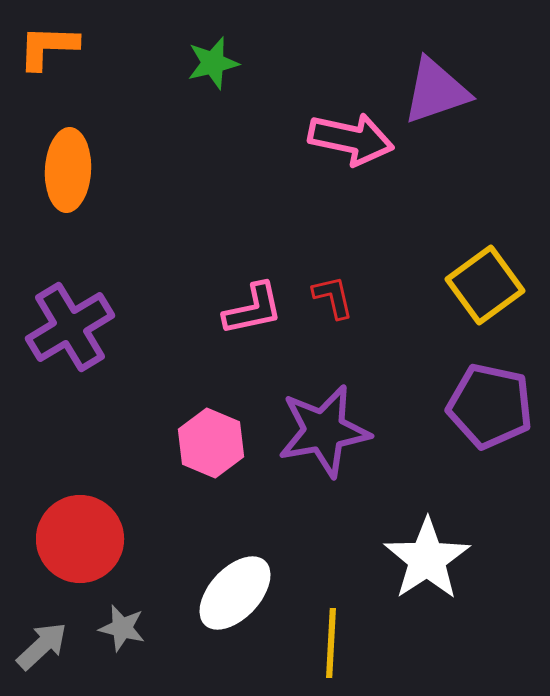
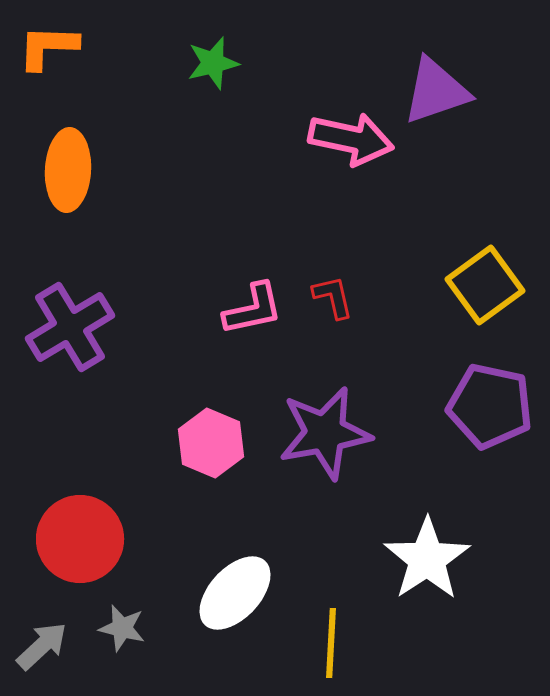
purple star: moved 1 px right, 2 px down
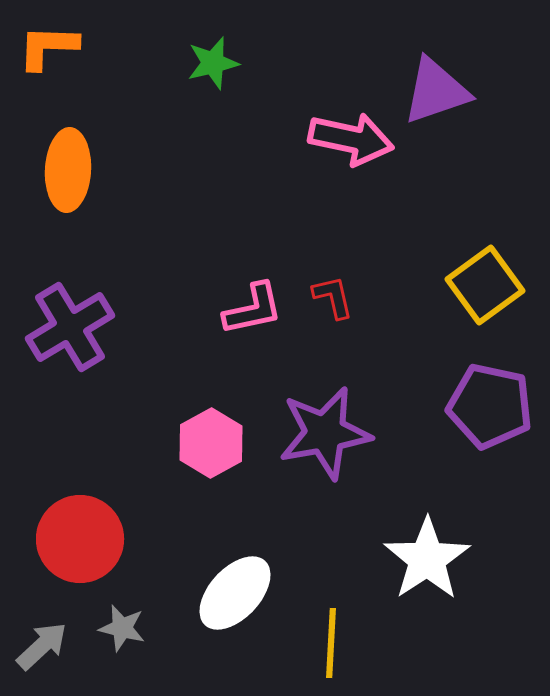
pink hexagon: rotated 8 degrees clockwise
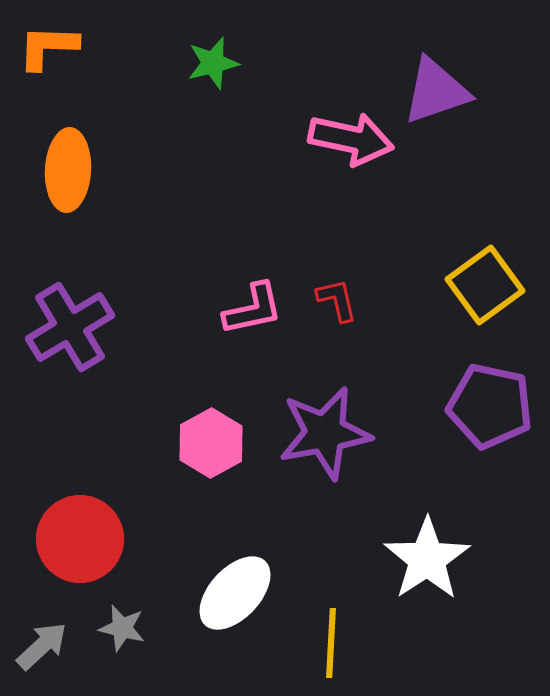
red L-shape: moved 4 px right, 3 px down
